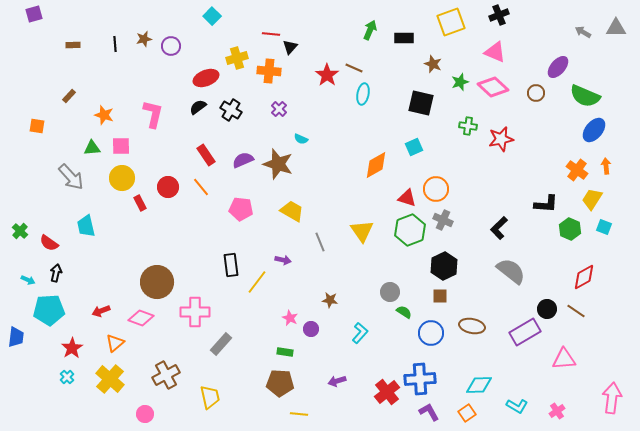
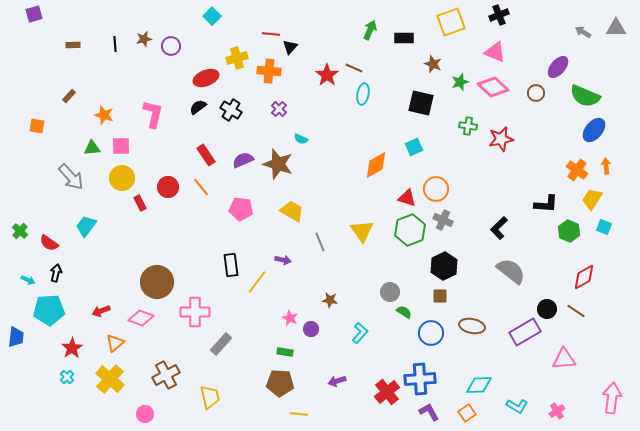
cyan trapezoid at (86, 226): rotated 50 degrees clockwise
green hexagon at (570, 229): moved 1 px left, 2 px down
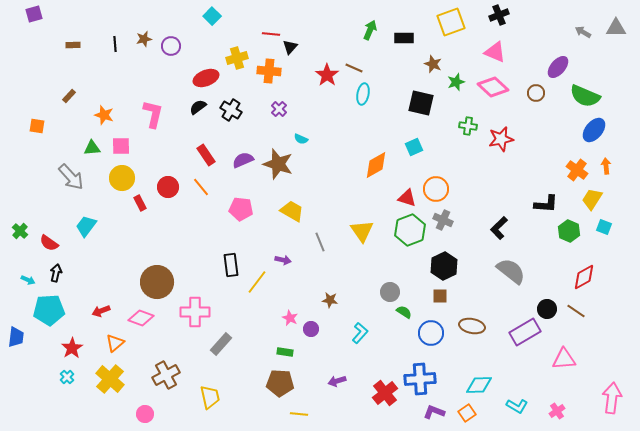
green star at (460, 82): moved 4 px left
red cross at (387, 392): moved 2 px left, 1 px down
purple L-shape at (429, 412): moved 5 px right; rotated 40 degrees counterclockwise
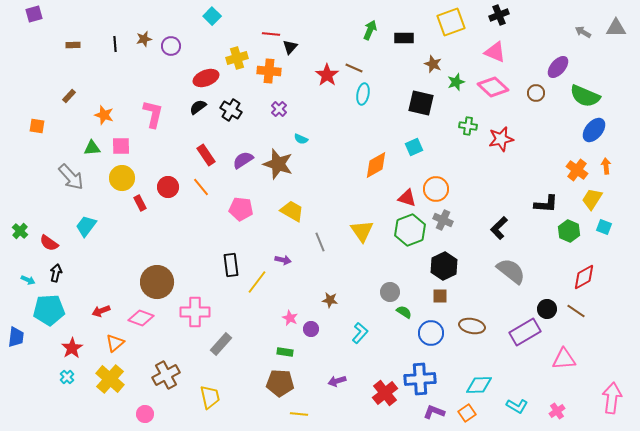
purple semicircle at (243, 160): rotated 10 degrees counterclockwise
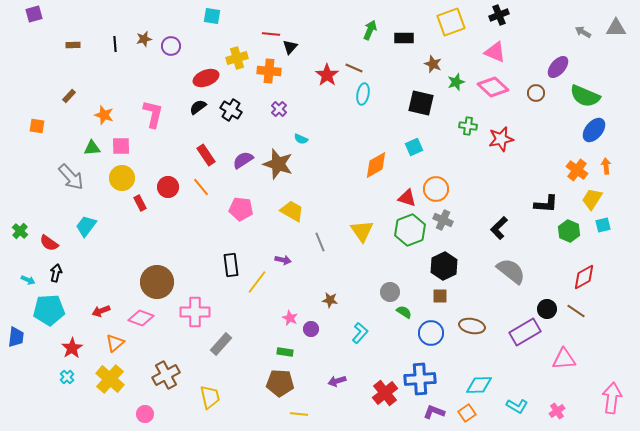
cyan square at (212, 16): rotated 36 degrees counterclockwise
cyan square at (604, 227): moved 1 px left, 2 px up; rotated 35 degrees counterclockwise
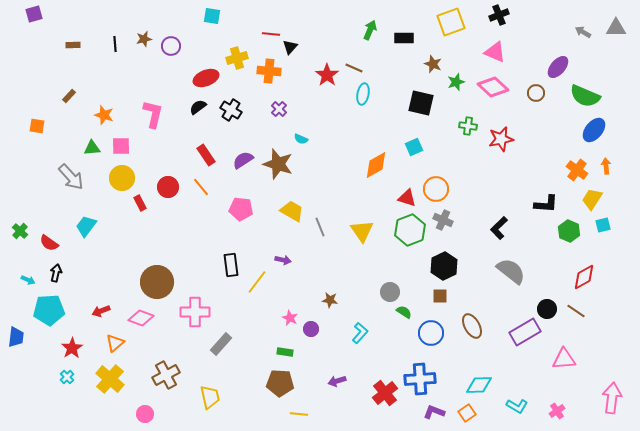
gray line at (320, 242): moved 15 px up
brown ellipse at (472, 326): rotated 50 degrees clockwise
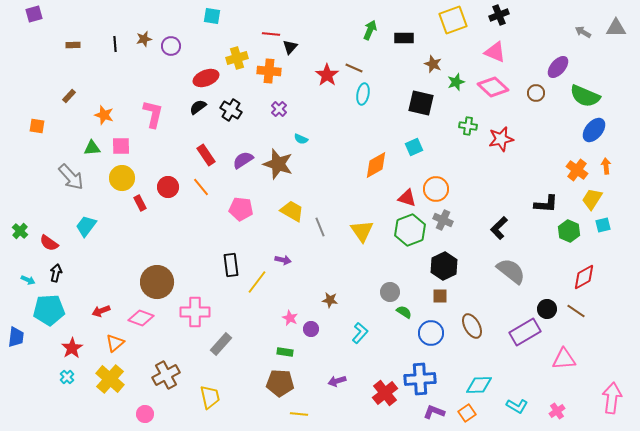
yellow square at (451, 22): moved 2 px right, 2 px up
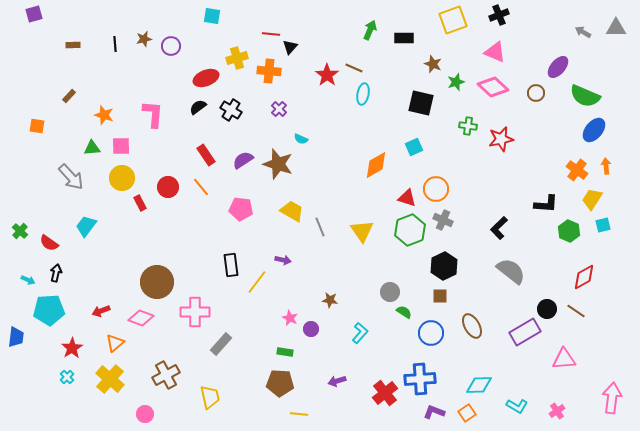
pink L-shape at (153, 114): rotated 8 degrees counterclockwise
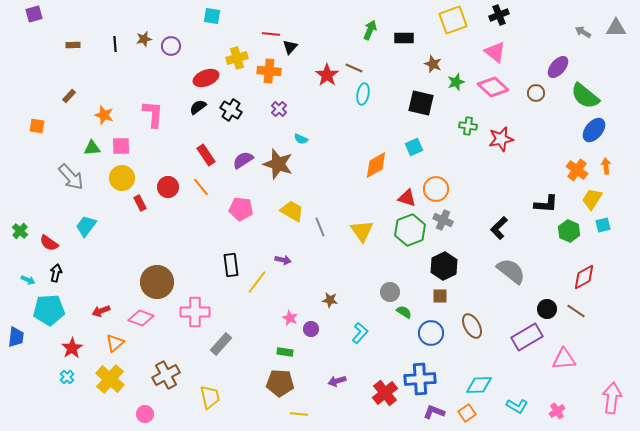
pink triangle at (495, 52): rotated 15 degrees clockwise
green semicircle at (585, 96): rotated 16 degrees clockwise
purple rectangle at (525, 332): moved 2 px right, 5 px down
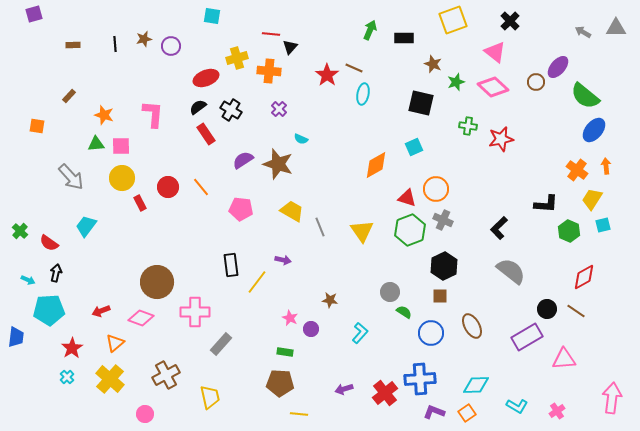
black cross at (499, 15): moved 11 px right, 6 px down; rotated 24 degrees counterclockwise
brown circle at (536, 93): moved 11 px up
green triangle at (92, 148): moved 4 px right, 4 px up
red rectangle at (206, 155): moved 21 px up
purple arrow at (337, 381): moved 7 px right, 8 px down
cyan diamond at (479, 385): moved 3 px left
